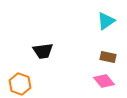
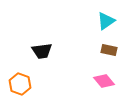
black trapezoid: moved 1 px left
brown rectangle: moved 1 px right, 7 px up
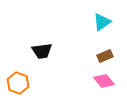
cyan triangle: moved 4 px left, 1 px down
brown rectangle: moved 4 px left, 6 px down; rotated 35 degrees counterclockwise
orange hexagon: moved 2 px left, 1 px up
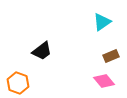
black trapezoid: rotated 30 degrees counterclockwise
brown rectangle: moved 6 px right
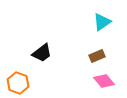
black trapezoid: moved 2 px down
brown rectangle: moved 14 px left
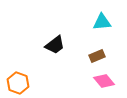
cyan triangle: rotated 30 degrees clockwise
black trapezoid: moved 13 px right, 8 px up
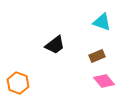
cyan triangle: rotated 24 degrees clockwise
